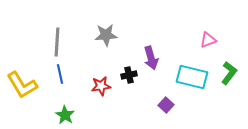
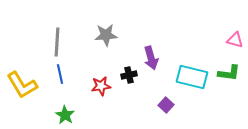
pink triangle: moved 27 px right; rotated 36 degrees clockwise
green L-shape: rotated 60 degrees clockwise
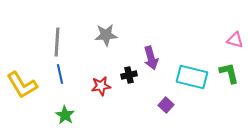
green L-shape: rotated 110 degrees counterclockwise
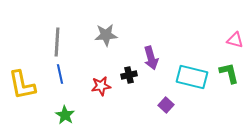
yellow L-shape: rotated 20 degrees clockwise
